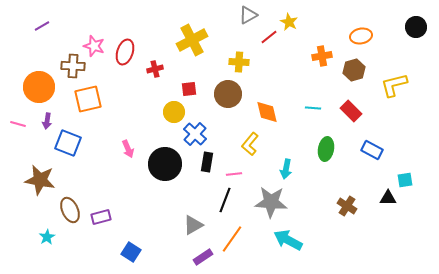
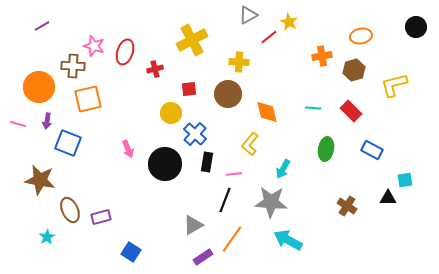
yellow circle at (174, 112): moved 3 px left, 1 px down
cyan arrow at (286, 169): moved 3 px left; rotated 18 degrees clockwise
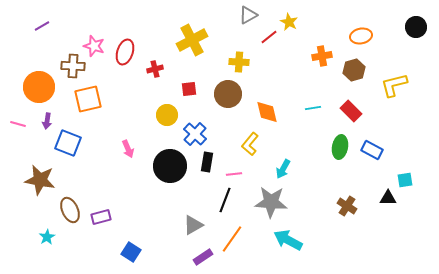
cyan line at (313, 108): rotated 14 degrees counterclockwise
yellow circle at (171, 113): moved 4 px left, 2 px down
green ellipse at (326, 149): moved 14 px right, 2 px up
black circle at (165, 164): moved 5 px right, 2 px down
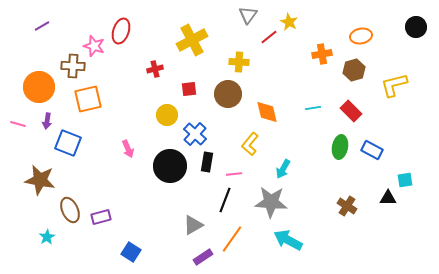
gray triangle at (248, 15): rotated 24 degrees counterclockwise
red ellipse at (125, 52): moved 4 px left, 21 px up
orange cross at (322, 56): moved 2 px up
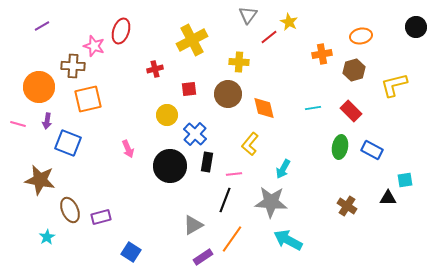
orange diamond at (267, 112): moved 3 px left, 4 px up
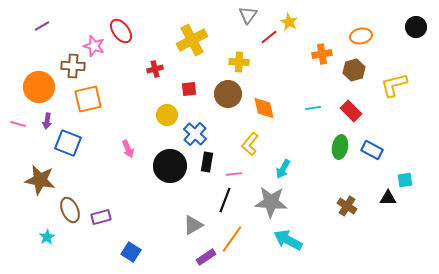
red ellipse at (121, 31): rotated 55 degrees counterclockwise
purple rectangle at (203, 257): moved 3 px right
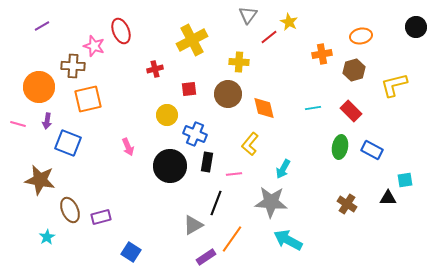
red ellipse at (121, 31): rotated 15 degrees clockwise
blue cross at (195, 134): rotated 20 degrees counterclockwise
pink arrow at (128, 149): moved 2 px up
black line at (225, 200): moved 9 px left, 3 px down
brown cross at (347, 206): moved 2 px up
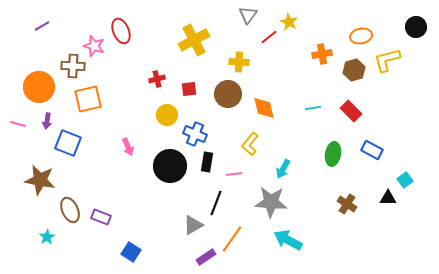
yellow cross at (192, 40): moved 2 px right
red cross at (155, 69): moved 2 px right, 10 px down
yellow L-shape at (394, 85): moved 7 px left, 25 px up
green ellipse at (340, 147): moved 7 px left, 7 px down
cyan square at (405, 180): rotated 28 degrees counterclockwise
purple rectangle at (101, 217): rotated 36 degrees clockwise
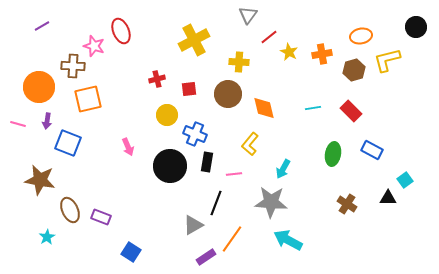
yellow star at (289, 22): moved 30 px down
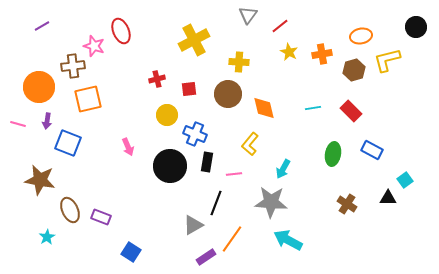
red line at (269, 37): moved 11 px right, 11 px up
brown cross at (73, 66): rotated 10 degrees counterclockwise
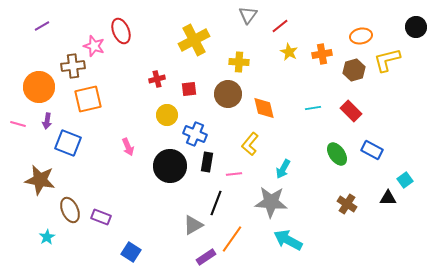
green ellipse at (333, 154): moved 4 px right; rotated 45 degrees counterclockwise
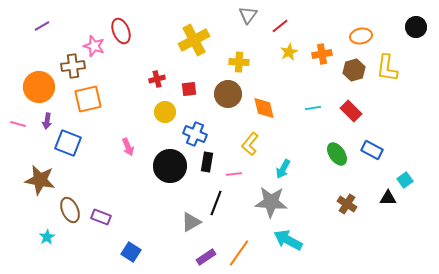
yellow star at (289, 52): rotated 18 degrees clockwise
yellow L-shape at (387, 60): moved 8 px down; rotated 68 degrees counterclockwise
yellow circle at (167, 115): moved 2 px left, 3 px up
gray triangle at (193, 225): moved 2 px left, 3 px up
orange line at (232, 239): moved 7 px right, 14 px down
